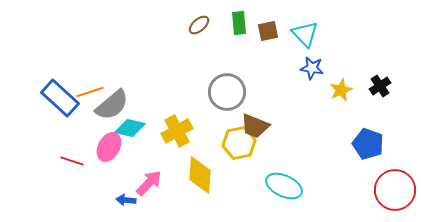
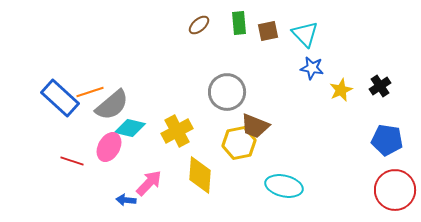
blue pentagon: moved 19 px right, 4 px up; rotated 12 degrees counterclockwise
cyan ellipse: rotated 12 degrees counterclockwise
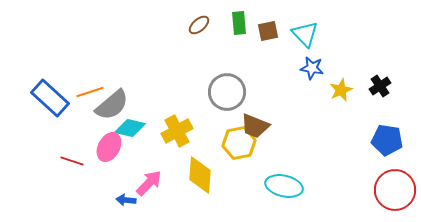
blue rectangle: moved 10 px left
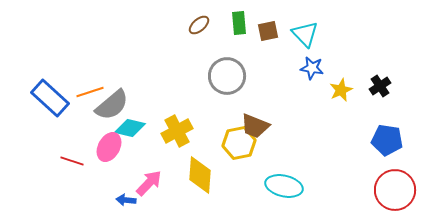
gray circle: moved 16 px up
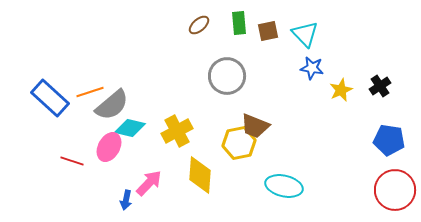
blue pentagon: moved 2 px right
blue arrow: rotated 84 degrees counterclockwise
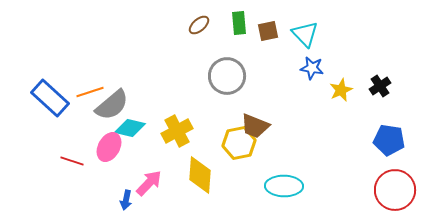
cyan ellipse: rotated 12 degrees counterclockwise
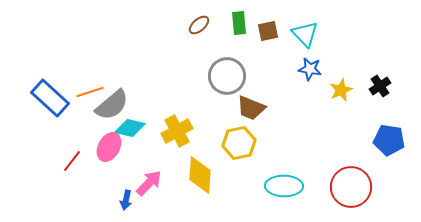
blue star: moved 2 px left, 1 px down
brown trapezoid: moved 4 px left, 18 px up
red line: rotated 70 degrees counterclockwise
red circle: moved 44 px left, 3 px up
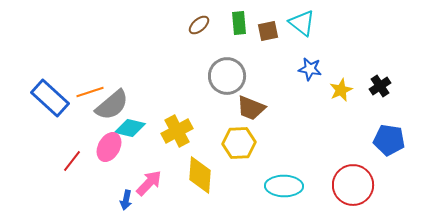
cyan triangle: moved 3 px left, 11 px up; rotated 8 degrees counterclockwise
yellow hexagon: rotated 8 degrees clockwise
red circle: moved 2 px right, 2 px up
